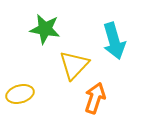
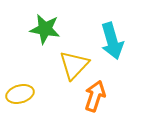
cyan arrow: moved 2 px left
orange arrow: moved 2 px up
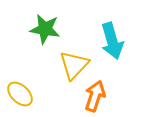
yellow ellipse: rotated 60 degrees clockwise
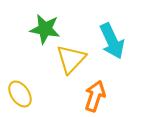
cyan arrow: rotated 9 degrees counterclockwise
yellow triangle: moved 3 px left, 6 px up
yellow ellipse: rotated 12 degrees clockwise
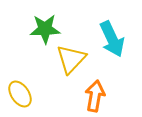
green star: rotated 12 degrees counterclockwise
cyan arrow: moved 2 px up
orange arrow: rotated 8 degrees counterclockwise
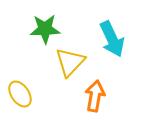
yellow triangle: moved 1 px left, 3 px down
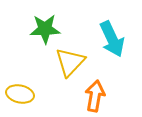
yellow ellipse: rotated 44 degrees counterclockwise
